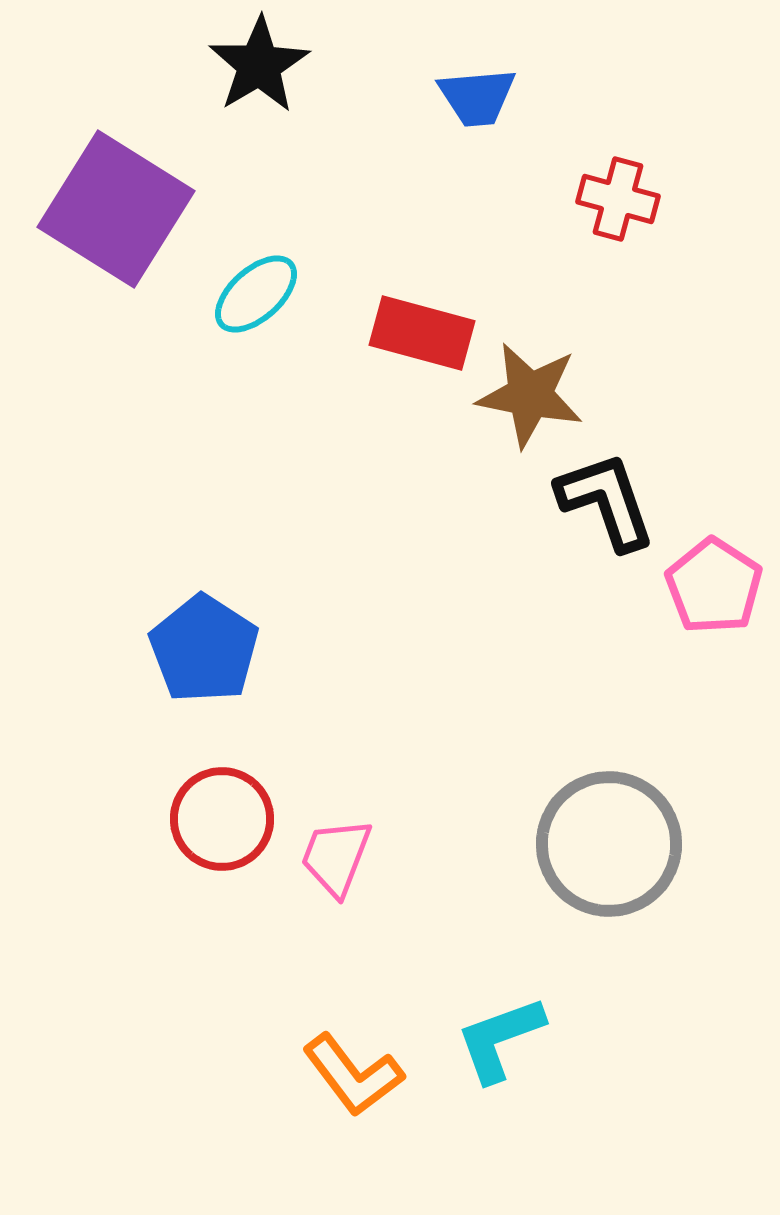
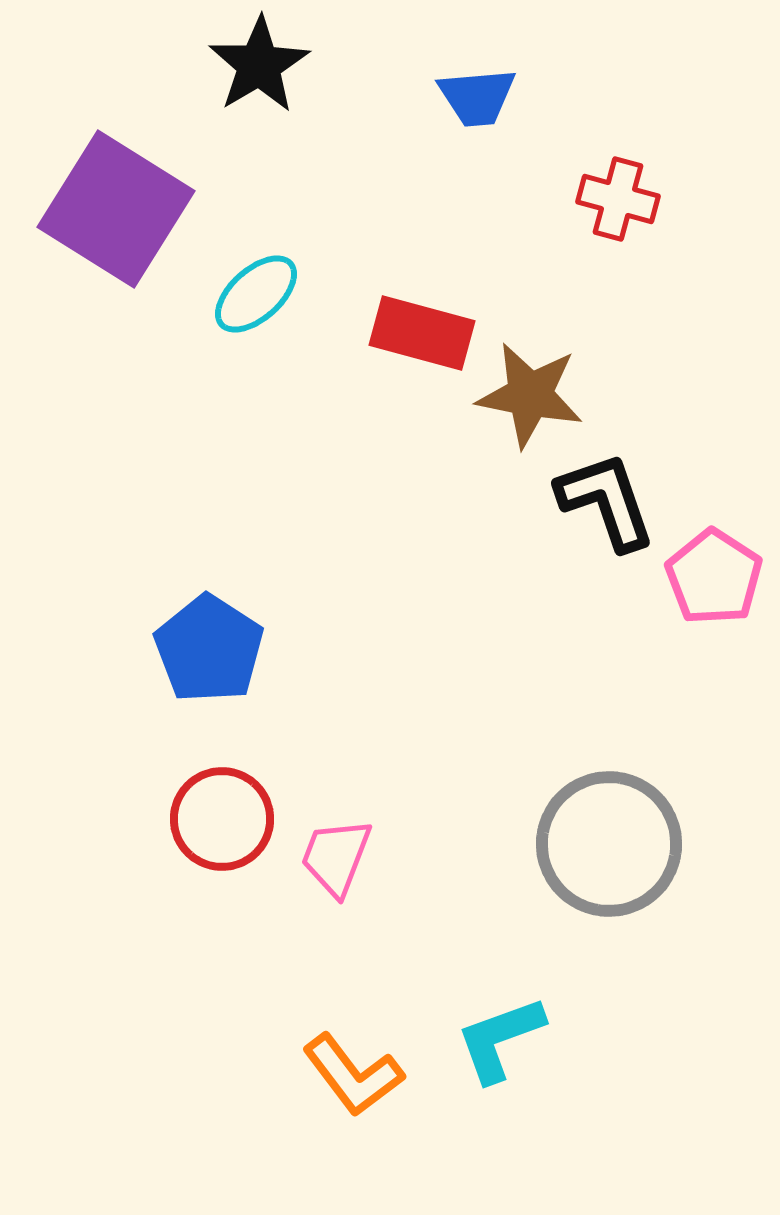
pink pentagon: moved 9 px up
blue pentagon: moved 5 px right
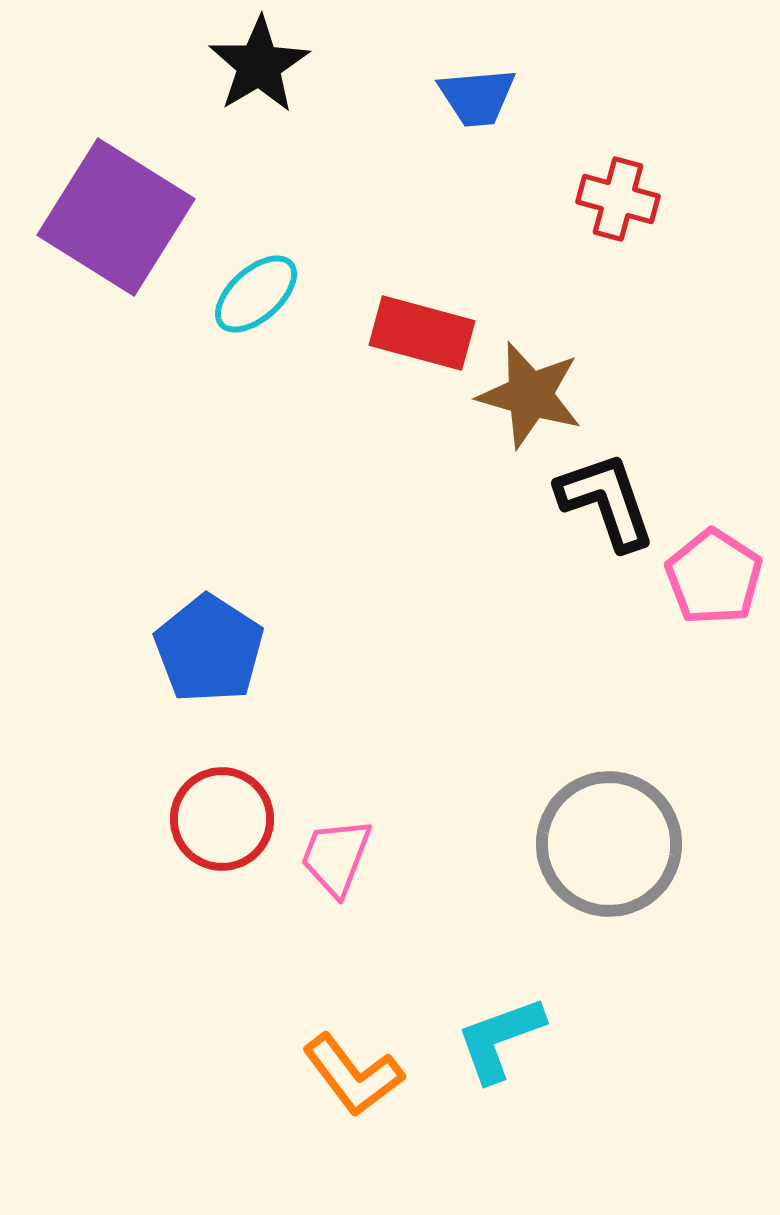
purple square: moved 8 px down
brown star: rotated 5 degrees clockwise
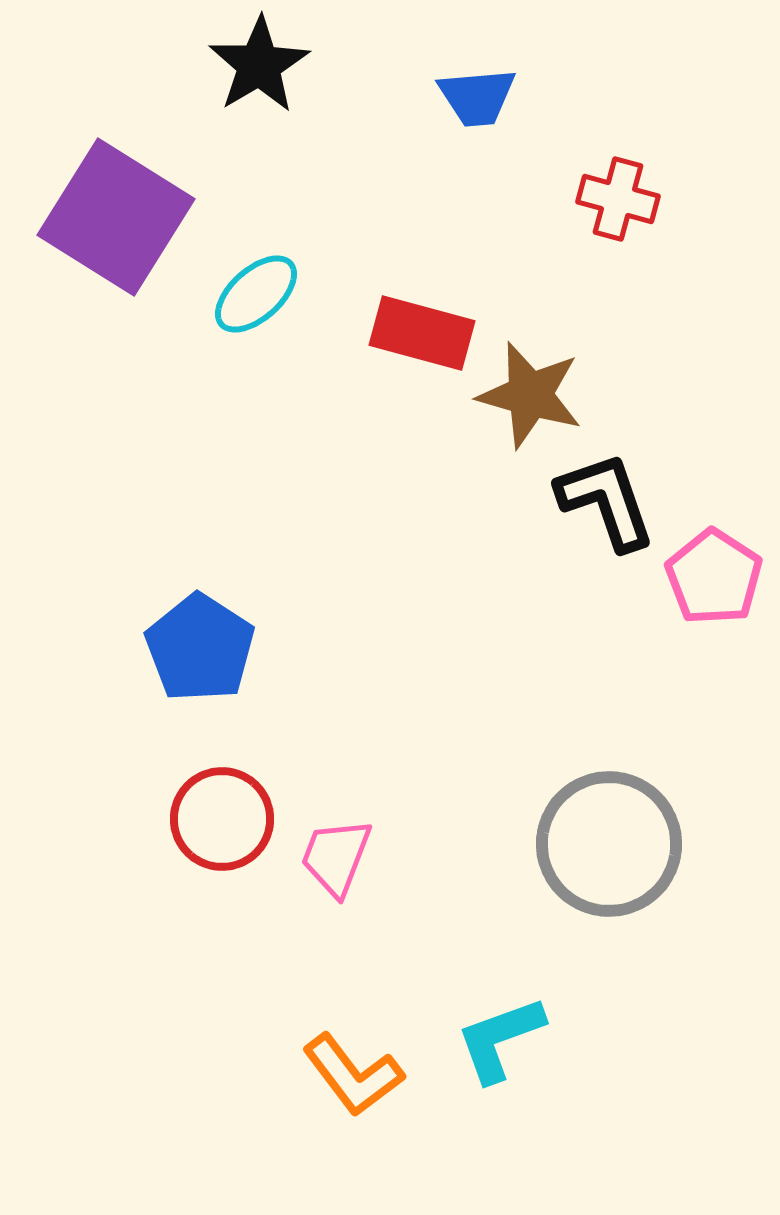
blue pentagon: moved 9 px left, 1 px up
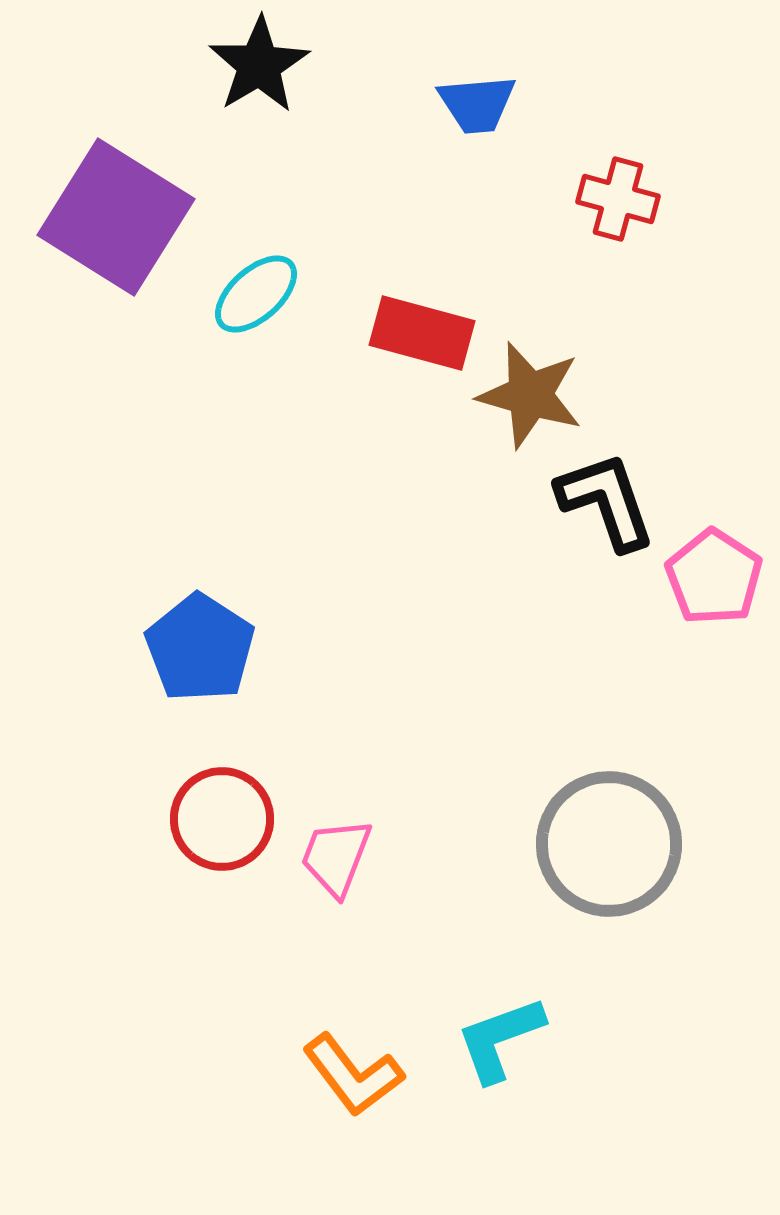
blue trapezoid: moved 7 px down
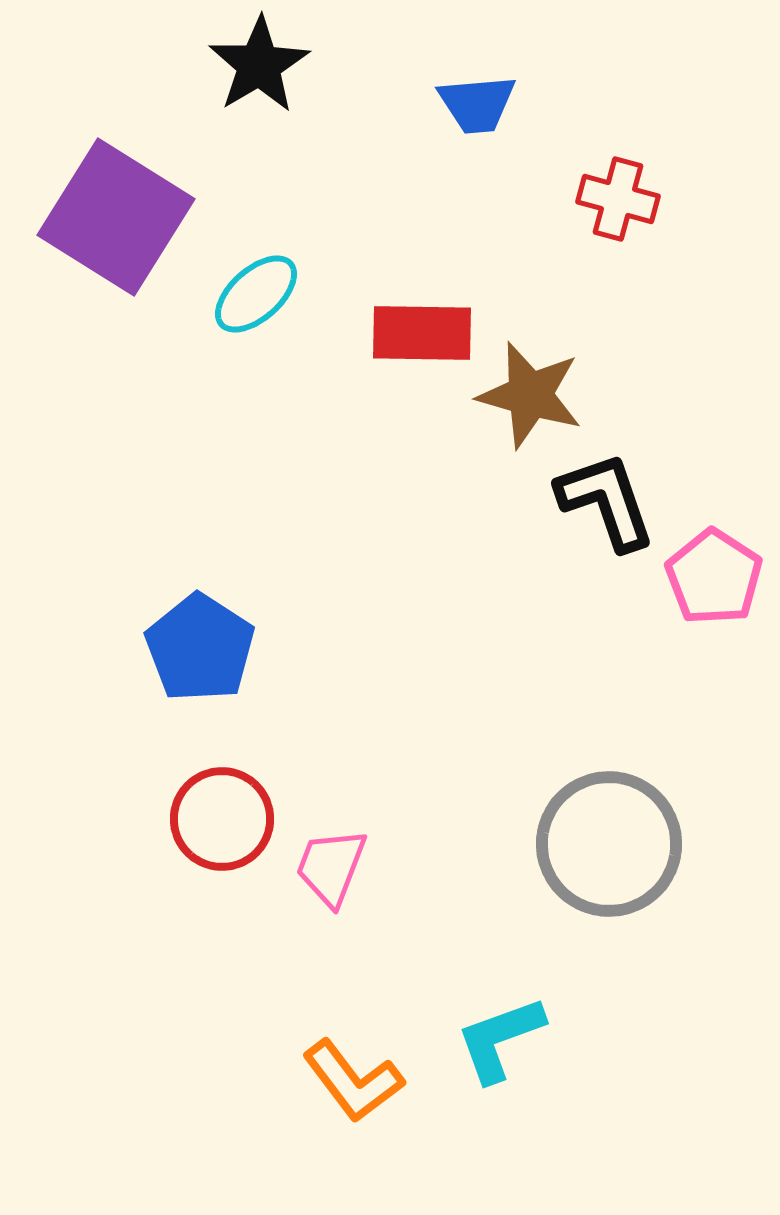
red rectangle: rotated 14 degrees counterclockwise
pink trapezoid: moved 5 px left, 10 px down
orange L-shape: moved 6 px down
